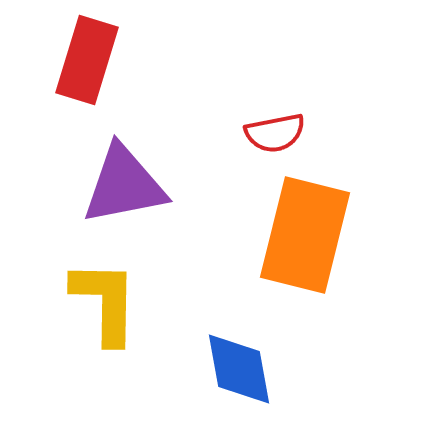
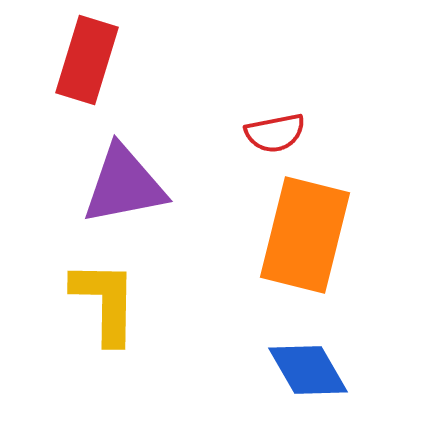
blue diamond: moved 69 px right, 1 px down; rotated 20 degrees counterclockwise
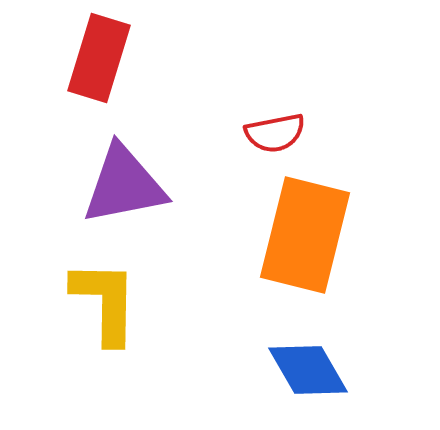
red rectangle: moved 12 px right, 2 px up
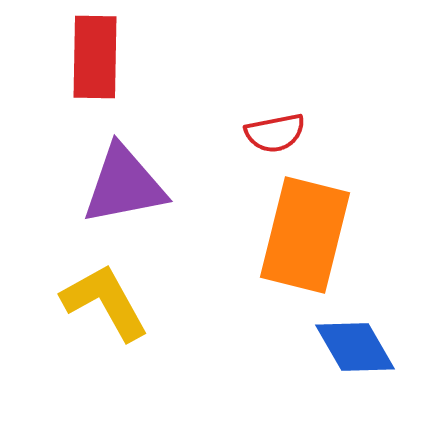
red rectangle: moved 4 px left, 1 px up; rotated 16 degrees counterclockwise
yellow L-shape: rotated 30 degrees counterclockwise
blue diamond: moved 47 px right, 23 px up
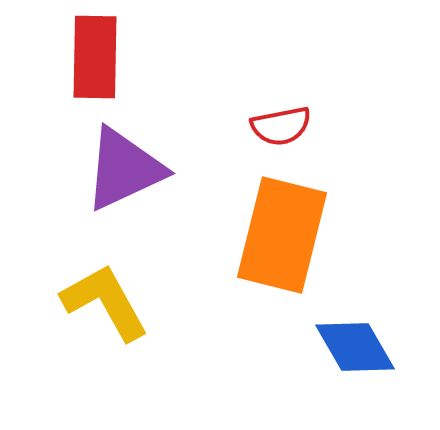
red semicircle: moved 6 px right, 7 px up
purple triangle: moved 16 px up; rotated 14 degrees counterclockwise
orange rectangle: moved 23 px left
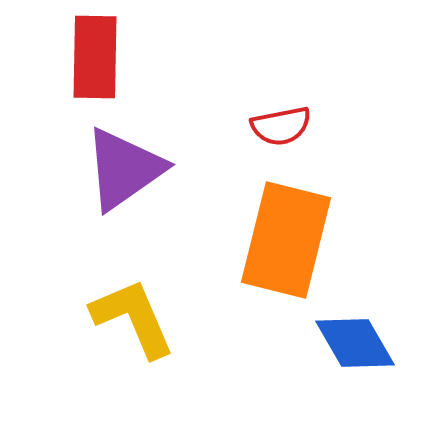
purple triangle: rotated 10 degrees counterclockwise
orange rectangle: moved 4 px right, 5 px down
yellow L-shape: moved 28 px right, 16 px down; rotated 6 degrees clockwise
blue diamond: moved 4 px up
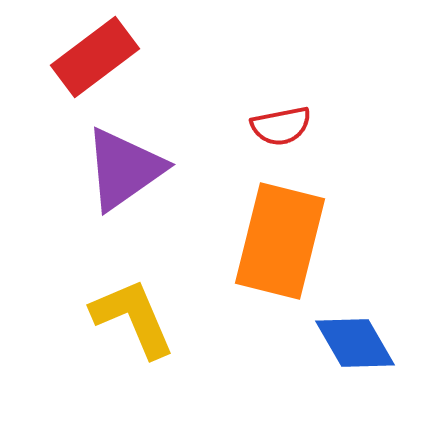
red rectangle: rotated 52 degrees clockwise
orange rectangle: moved 6 px left, 1 px down
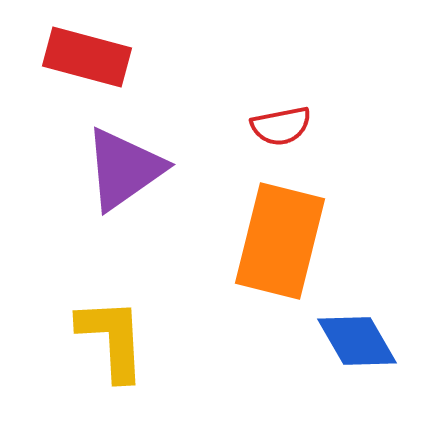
red rectangle: moved 8 px left; rotated 52 degrees clockwise
yellow L-shape: moved 21 px left, 21 px down; rotated 20 degrees clockwise
blue diamond: moved 2 px right, 2 px up
